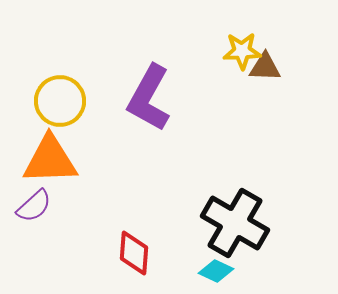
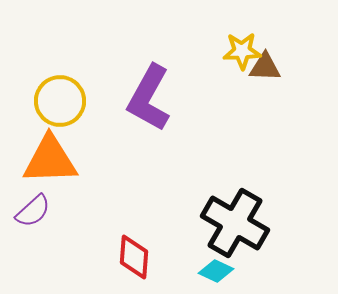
purple semicircle: moved 1 px left, 5 px down
red diamond: moved 4 px down
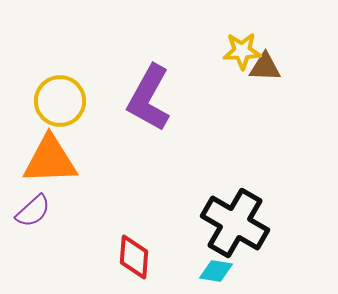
cyan diamond: rotated 16 degrees counterclockwise
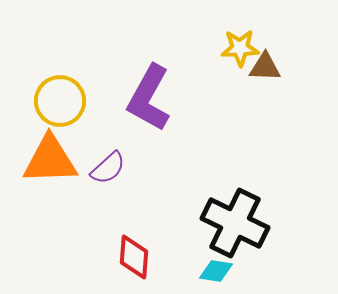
yellow star: moved 2 px left, 3 px up
purple semicircle: moved 75 px right, 43 px up
black cross: rotated 4 degrees counterclockwise
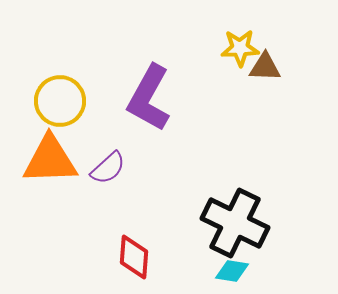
cyan diamond: moved 16 px right
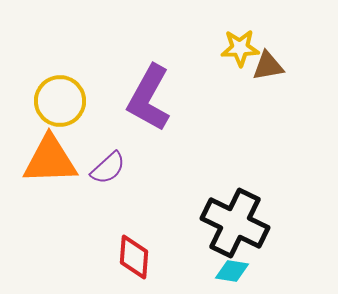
brown triangle: moved 3 px right, 1 px up; rotated 12 degrees counterclockwise
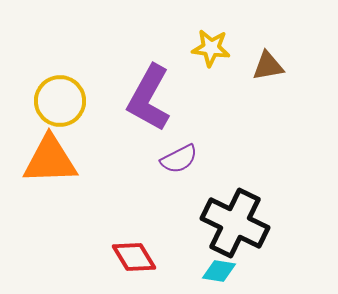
yellow star: moved 29 px left; rotated 9 degrees clockwise
purple semicircle: moved 71 px right, 9 px up; rotated 15 degrees clockwise
red diamond: rotated 36 degrees counterclockwise
cyan diamond: moved 13 px left
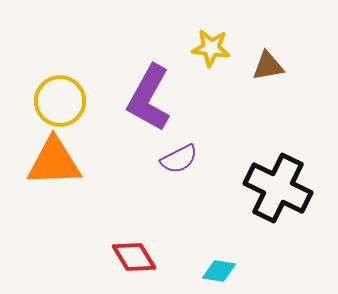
orange triangle: moved 4 px right, 2 px down
black cross: moved 43 px right, 35 px up
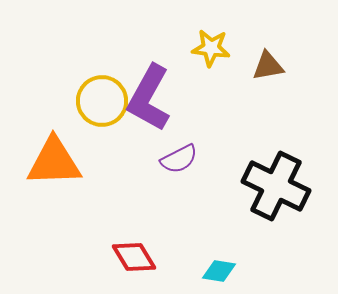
yellow circle: moved 42 px right
black cross: moved 2 px left, 2 px up
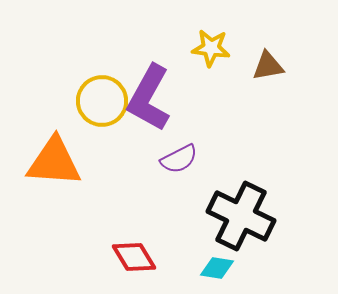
orange triangle: rotated 6 degrees clockwise
black cross: moved 35 px left, 30 px down
cyan diamond: moved 2 px left, 3 px up
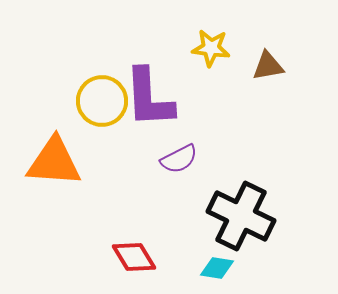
purple L-shape: rotated 32 degrees counterclockwise
